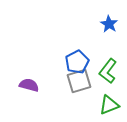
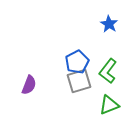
purple semicircle: rotated 96 degrees clockwise
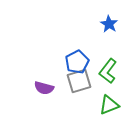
purple semicircle: moved 15 px right, 3 px down; rotated 84 degrees clockwise
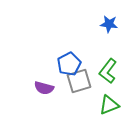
blue star: rotated 24 degrees counterclockwise
blue pentagon: moved 8 px left, 2 px down
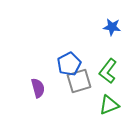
blue star: moved 3 px right, 3 px down
purple semicircle: moved 6 px left; rotated 120 degrees counterclockwise
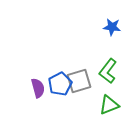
blue pentagon: moved 9 px left, 20 px down
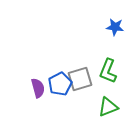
blue star: moved 3 px right
green L-shape: rotated 15 degrees counterclockwise
gray square: moved 1 px right, 2 px up
green triangle: moved 1 px left, 2 px down
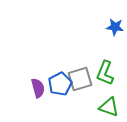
green L-shape: moved 3 px left, 2 px down
green triangle: moved 1 px right; rotated 40 degrees clockwise
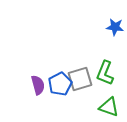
purple semicircle: moved 3 px up
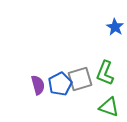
blue star: rotated 24 degrees clockwise
